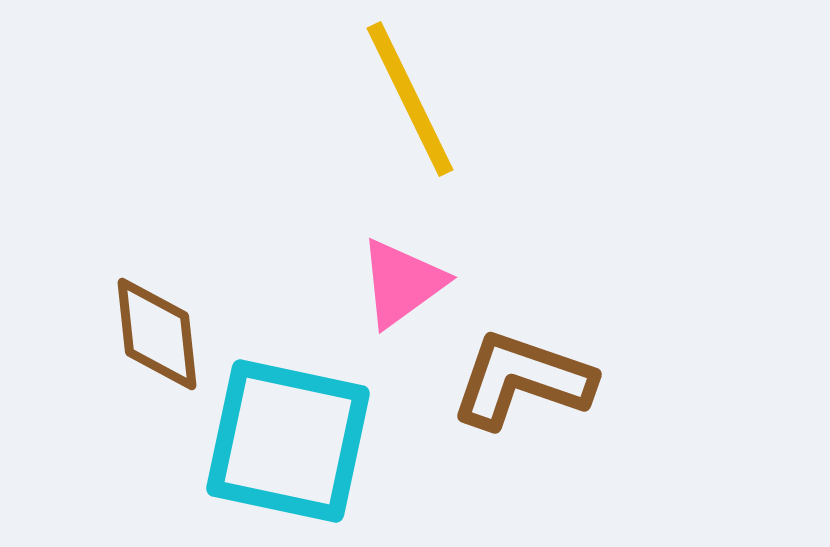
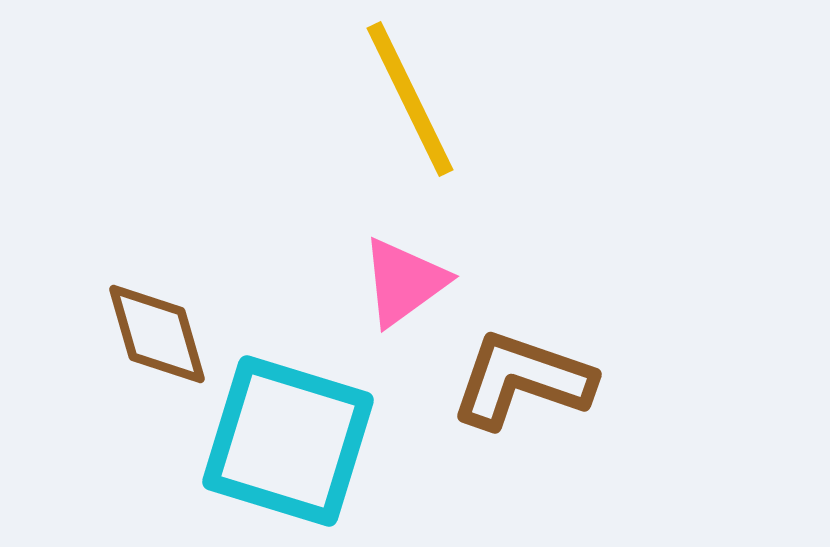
pink triangle: moved 2 px right, 1 px up
brown diamond: rotated 10 degrees counterclockwise
cyan square: rotated 5 degrees clockwise
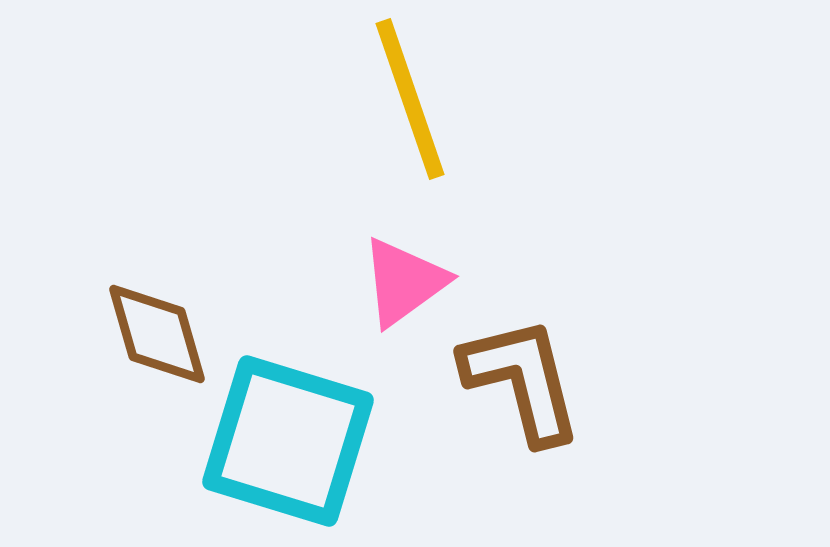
yellow line: rotated 7 degrees clockwise
brown L-shape: rotated 57 degrees clockwise
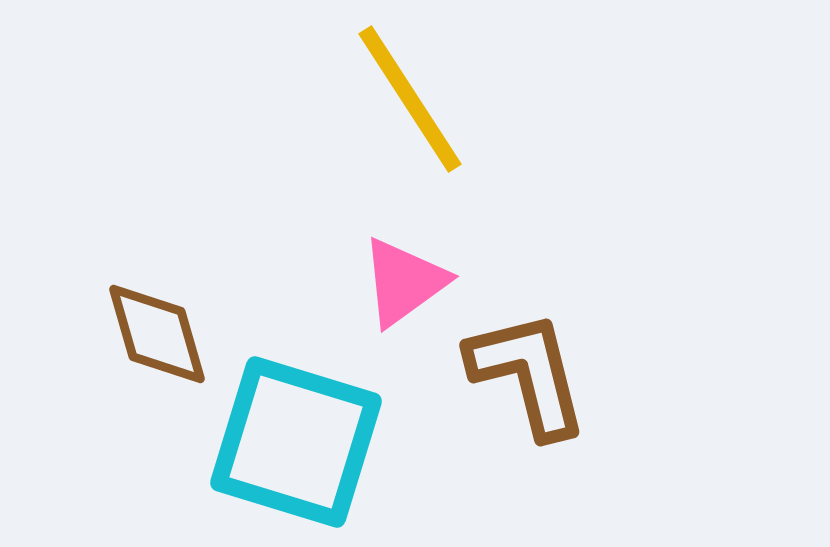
yellow line: rotated 14 degrees counterclockwise
brown L-shape: moved 6 px right, 6 px up
cyan square: moved 8 px right, 1 px down
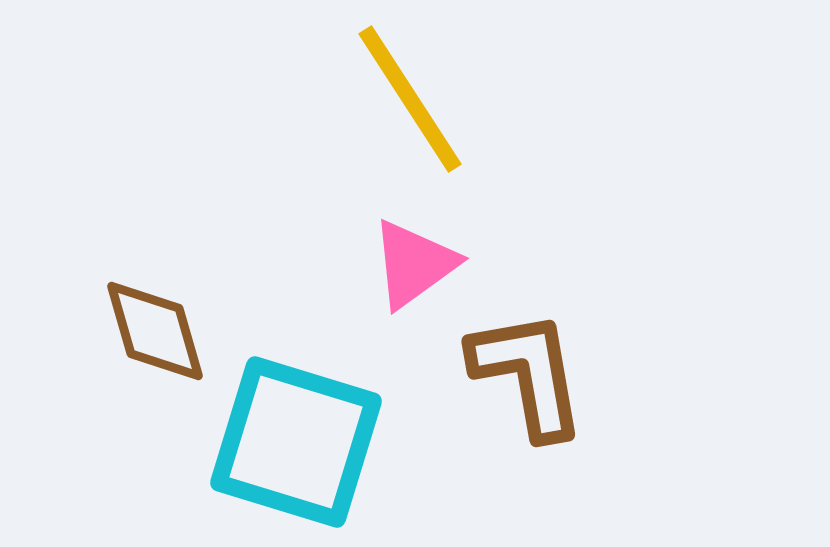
pink triangle: moved 10 px right, 18 px up
brown diamond: moved 2 px left, 3 px up
brown L-shape: rotated 4 degrees clockwise
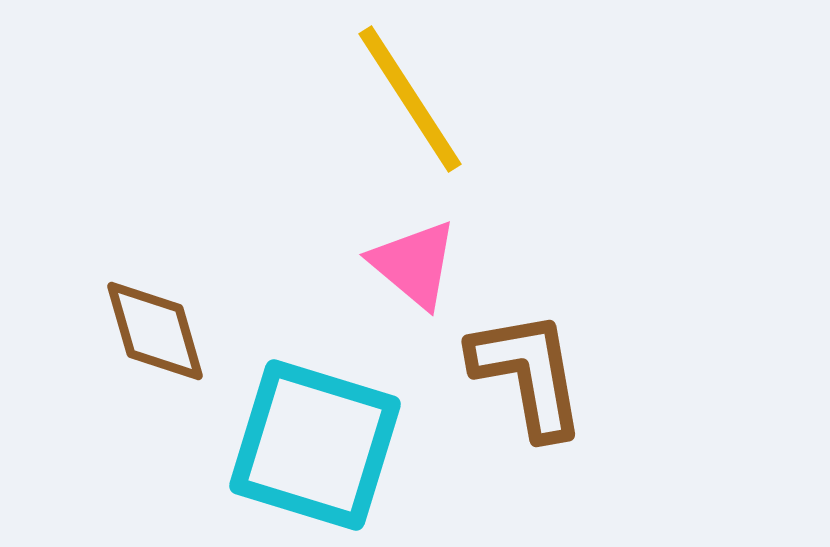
pink triangle: rotated 44 degrees counterclockwise
cyan square: moved 19 px right, 3 px down
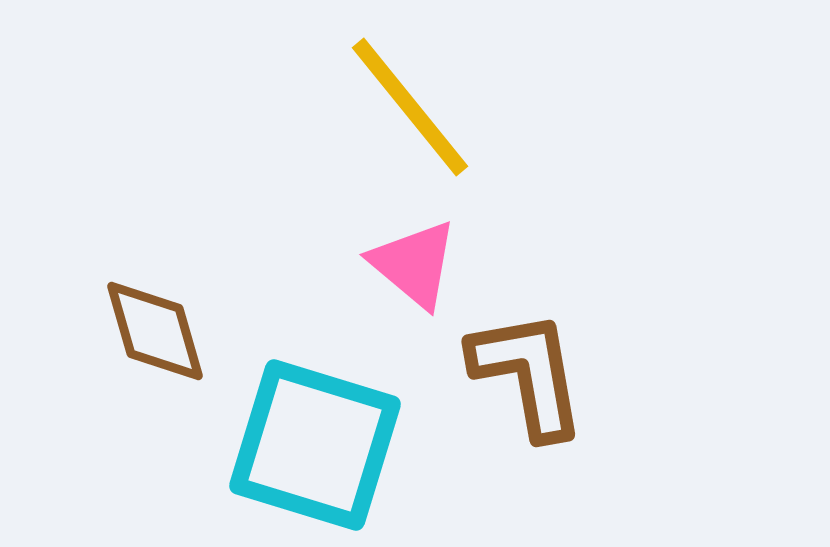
yellow line: moved 8 px down; rotated 6 degrees counterclockwise
